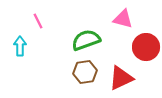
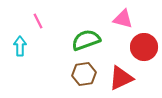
red circle: moved 2 px left
brown hexagon: moved 1 px left, 2 px down
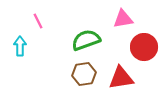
pink triangle: rotated 25 degrees counterclockwise
red triangle: rotated 16 degrees clockwise
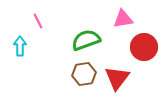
red triangle: moved 4 px left; rotated 44 degrees counterclockwise
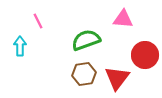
pink triangle: rotated 15 degrees clockwise
red circle: moved 1 px right, 8 px down
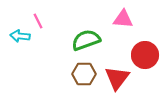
cyan arrow: moved 10 px up; rotated 84 degrees counterclockwise
brown hexagon: rotated 10 degrees clockwise
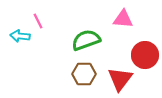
red triangle: moved 3 px right, 1 px down
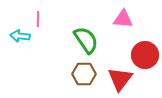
pink line: moved 2 px up; rotated 28 degrees clockwise
green semicircle: rotated 76 degrees clockwise
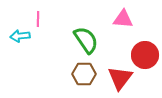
cyan arrow: rotated 12 degrees counterclockwise
red triangle: moved 1 px up
